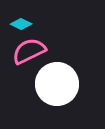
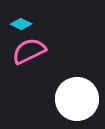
white circle: moved 20 px right, 15 px down
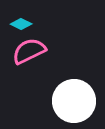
white circle: moved 3 px left, 2 px down
